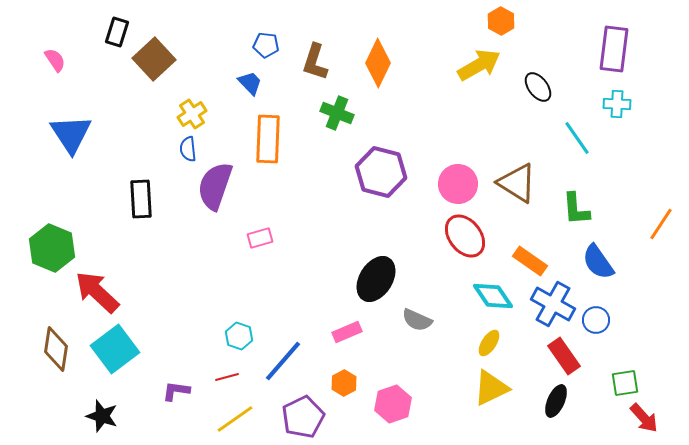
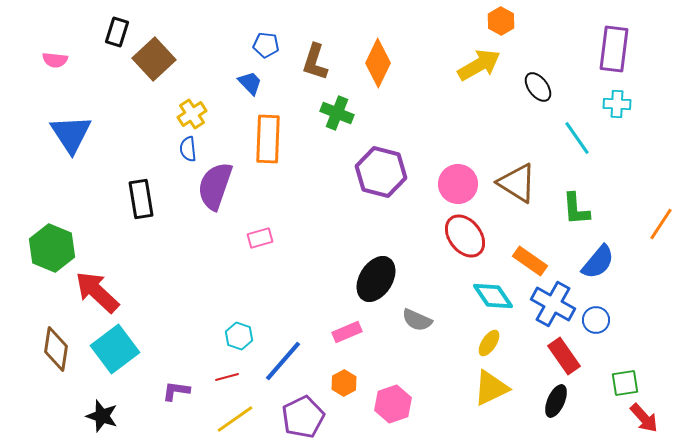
pink semicircle at (55, 60): rotated 130 degrees clockwise
black rectangle at (141, 199): rotated 6 degrees counterclockwise
blue semicircle at (598, 262): rotated 105 degrees counterclockwise
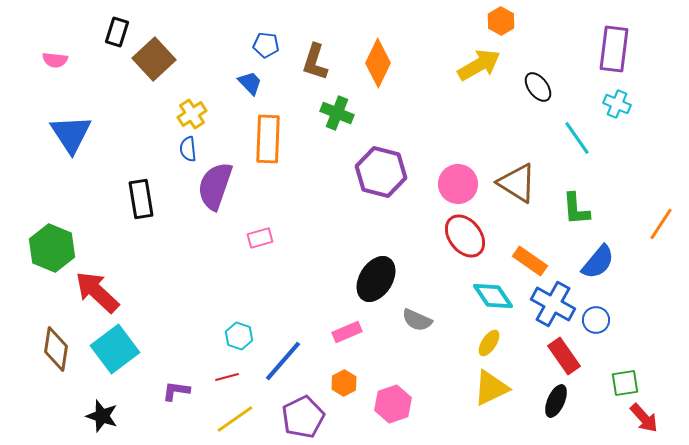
cyan cross at (617, 104): rotated 20 degrees clockwise
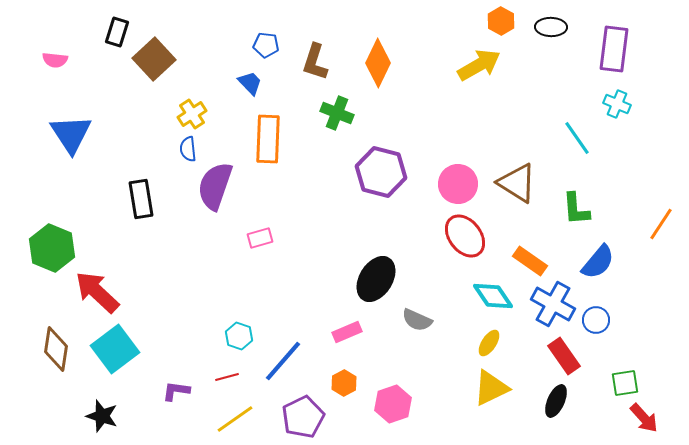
black ellipse at (538, 87): moved 13 px right, 60 px up; rotated 52 degrees counterclockwise
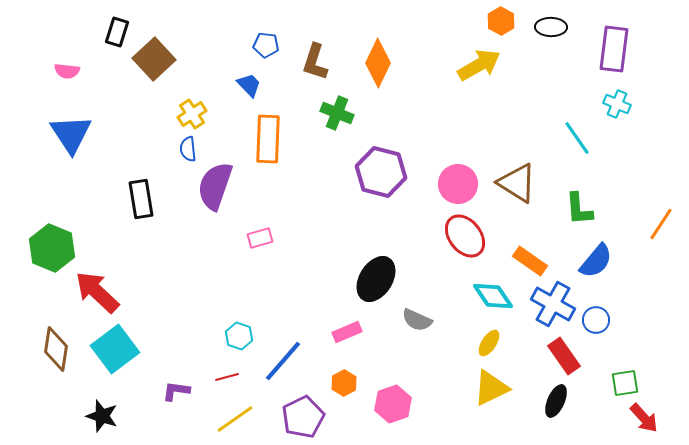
pink semicircle at (55, 60): moved 12 px right, 11 px down
blue trapezoid at (250, 83): moved 1 px left, 2 px down
green L-shape at (576, 209): moved 3 px right
blue semicircle at (598, 262): moved 2 px left, 1 px up
